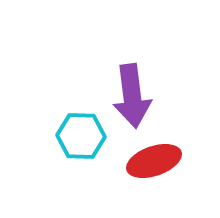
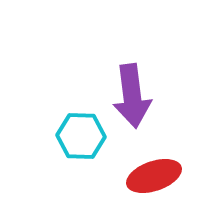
red ellipse: moved 15 px down
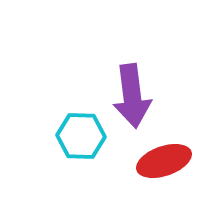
red ellipse: moved 10 px right, 15 px up
